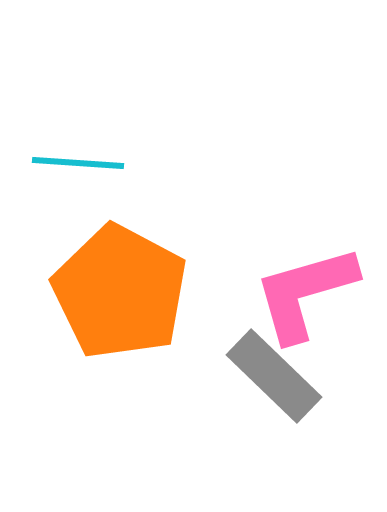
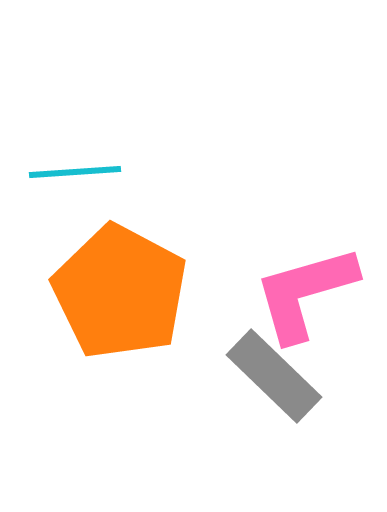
cyan line: moved 3 px left, 9 px down; rotated 8 degrees counterclockwise
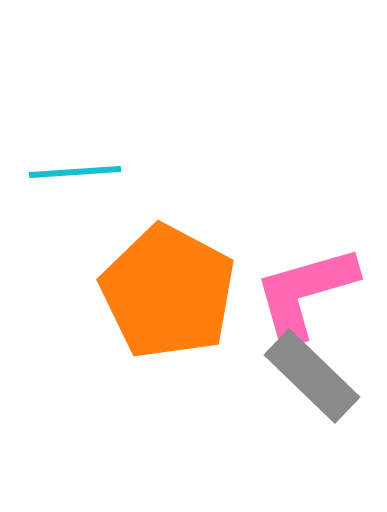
orange pentagon: moved 48 px right
gray rectangle: moved 38 px right
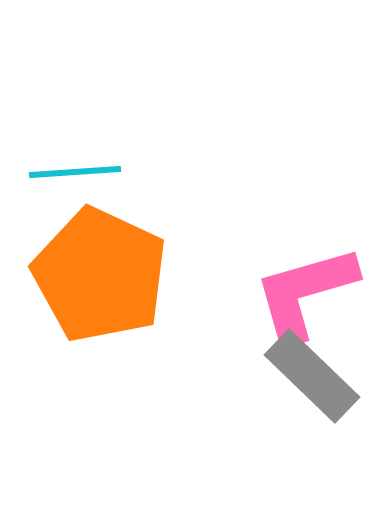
orange pentagon: moved 68 px left, 17 px up; rotated 3 degrees counterclockwise
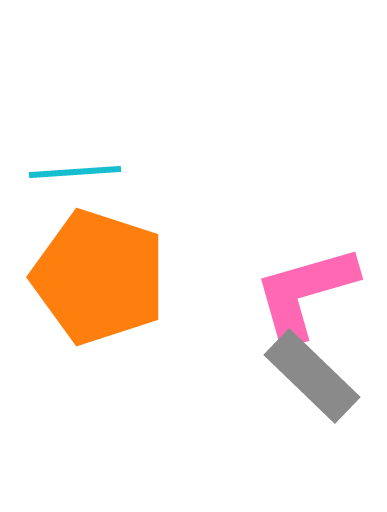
orange pentagon: moved 1 px left, 2 px down; rotated 7 degrees counterclockwise
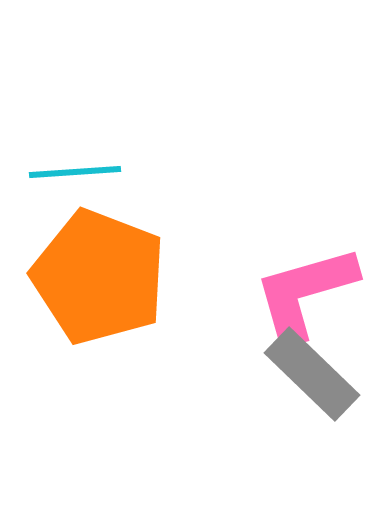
orange pentagon: rotated 3 degrees clockwise
gray rectangle: moved 2 px up
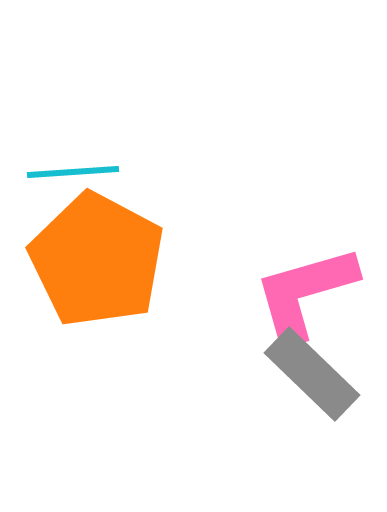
cyan line: moved 2 px left
orange pentagon: moved 2 px left, 17 px up; rotated 7 degrees clockwise
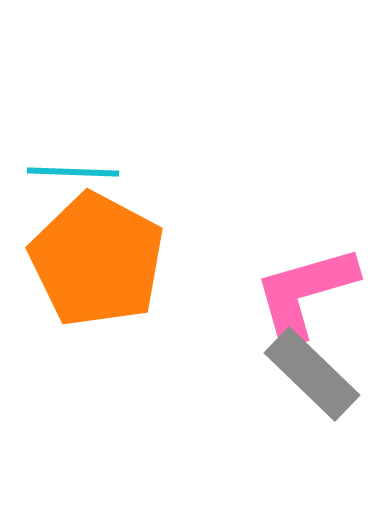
cyan line: rotated 6 degrees clockwise
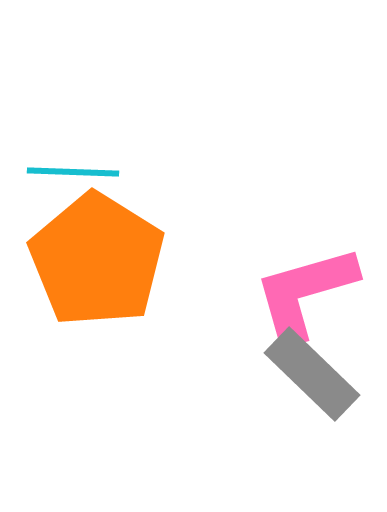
orange pentagon: rotated 4 degrees clockwise
